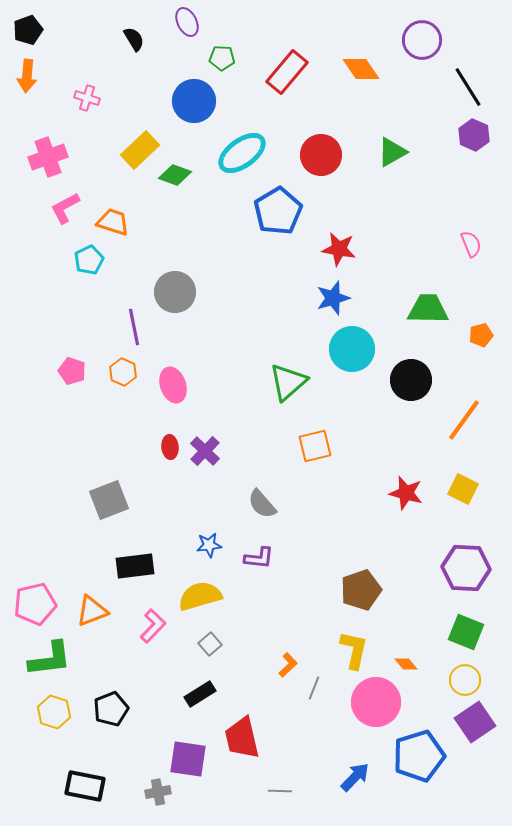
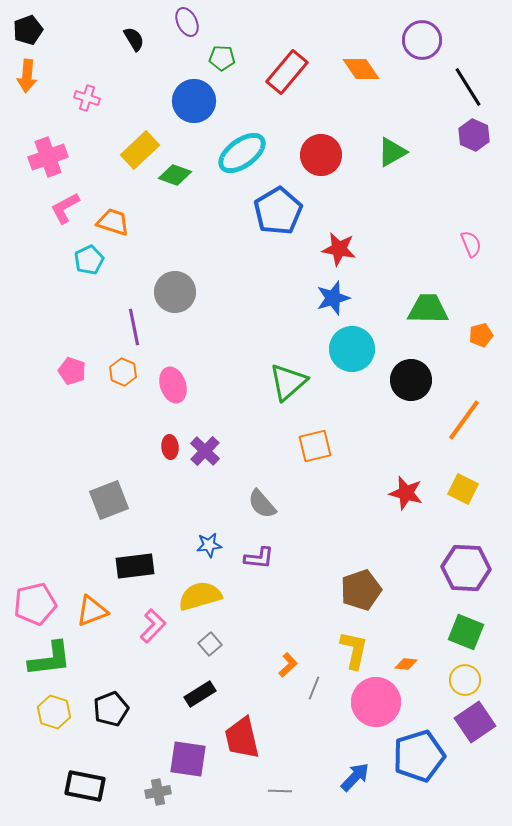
orange diamond at (406, 664): rotated 45 degrees counterclockwise
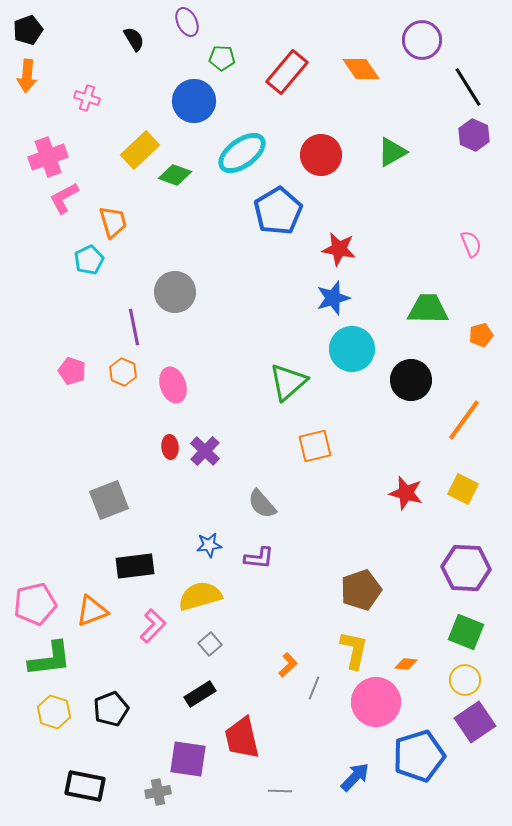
pink L-shape at (65, 208): moved 1 px left, 10 px up
orange trapezoid at (113, 222): rotated 56 degrees clockwise
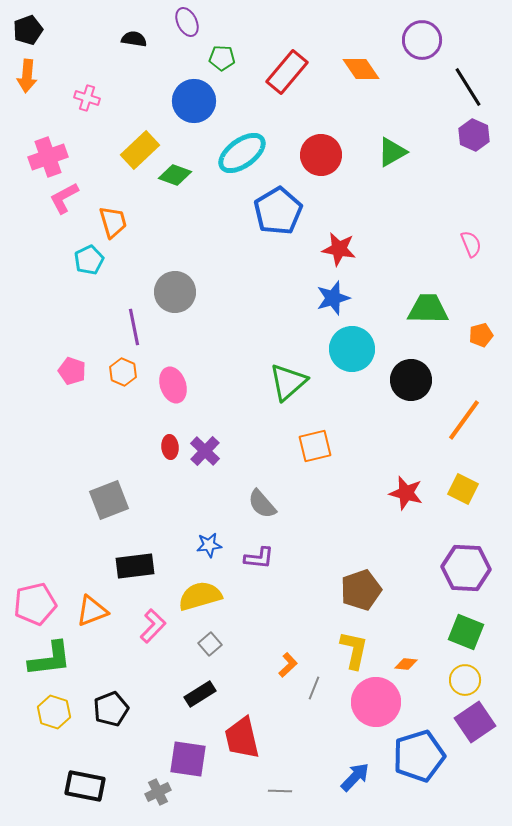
black semicircle at (134, 39): rotated 50 degrees counterclockwise
gray cross at (158, 792): rotated 15 degrees counterclockwise
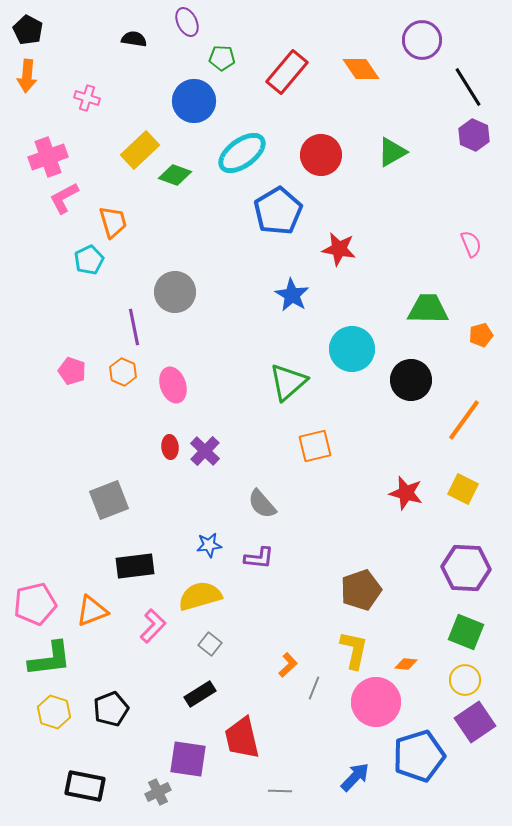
black pentagon at (28, 30): rotated 24 degrees counterclockwise
blue star at (333, 298): moved 41 px left, 3 px up; rotated 24 degrees counterclockwise
gray square at (210, 644): rotated 10 degrees counterclockwise
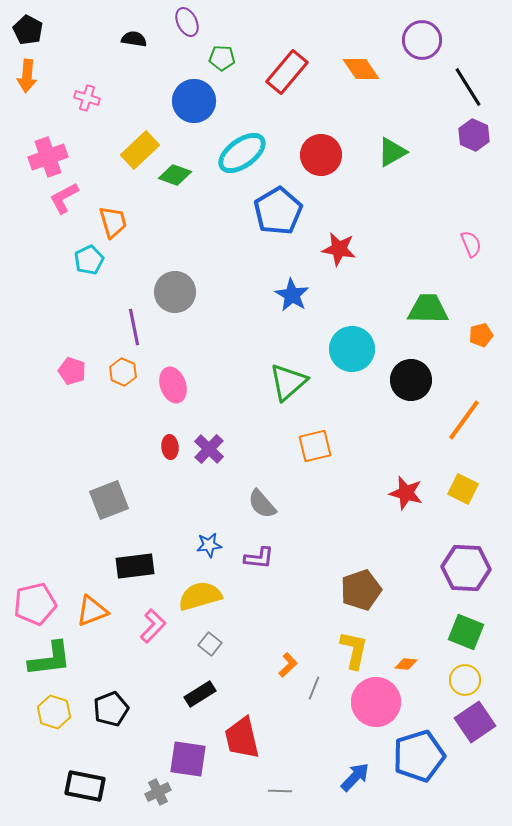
purple cross at (205, 451): moved 4 px right, 2 px up
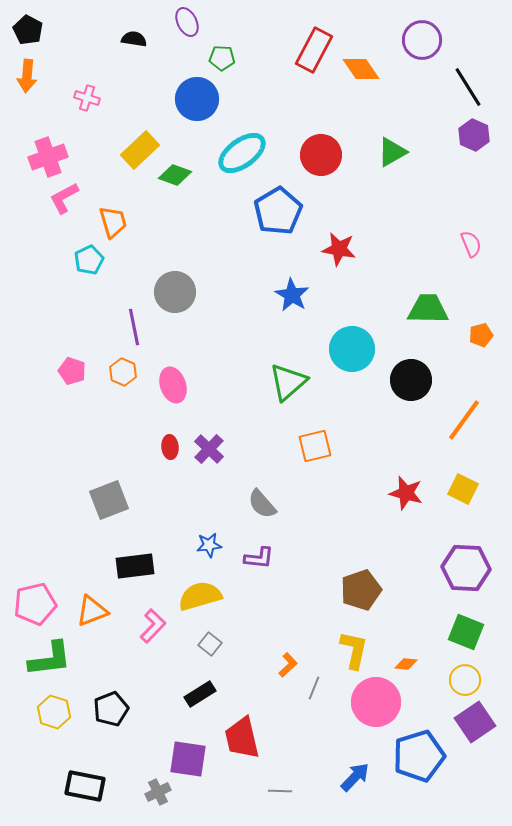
red rectangle at (287, 72): moved 27 px right, 22 px up; rotated 12 degrees counterclockwise
blue circle at (194, 101): moved 3 px right, 2 px up
